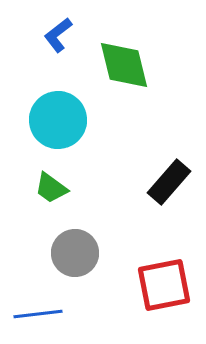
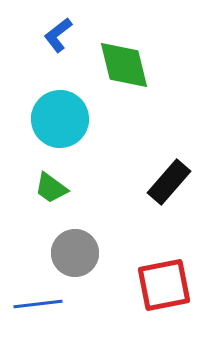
cyan circle: moved 2 px right, 1 px up
blue line: moved 10 px up
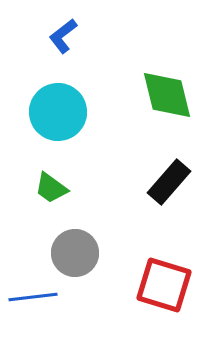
blue L-shape: moved 5 px right, 1 px down
green diamond: moved 43 px right, 30 px down
cyan circle: moved 2 px left, 7 px up
red square: rotated 28 degrees clockwise
blue line: moved 5 px left, 7 px up
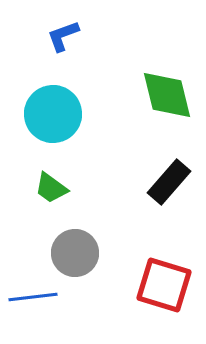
blue L-shape: rotated 18 degrees clockwise
cyan circle: moved 5 px left, 2 px down
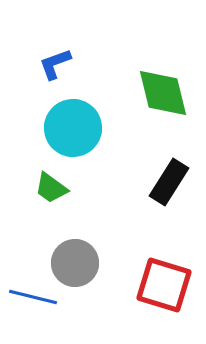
blue L-shape: moved 8 px left, 28 px down
green diamond: moved 4 px left, 2 px up
cyan circle: moved 20 px right, 14 px down
black rectangle: rotated 9 degrees counterclockwise
gray circle: moved 10 px down
blue line: rotated 21 degrees clockwise
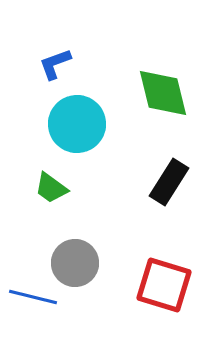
cyan circle: moved 4 px right, 4 px up
